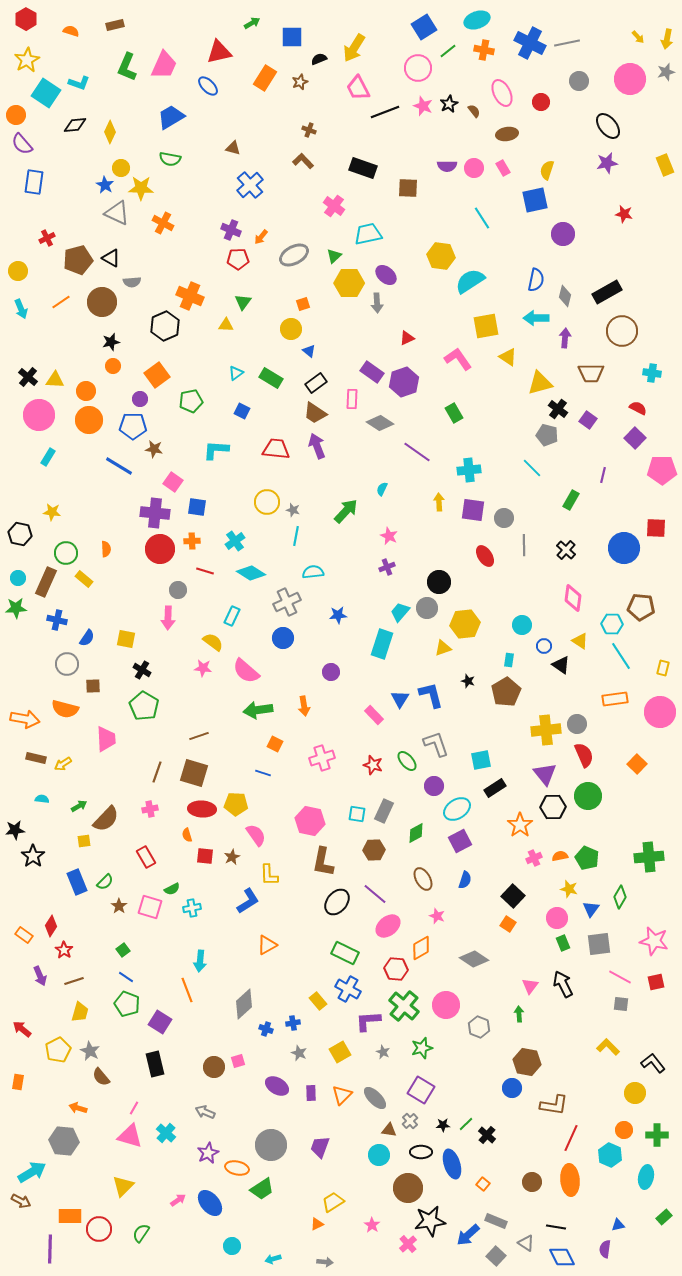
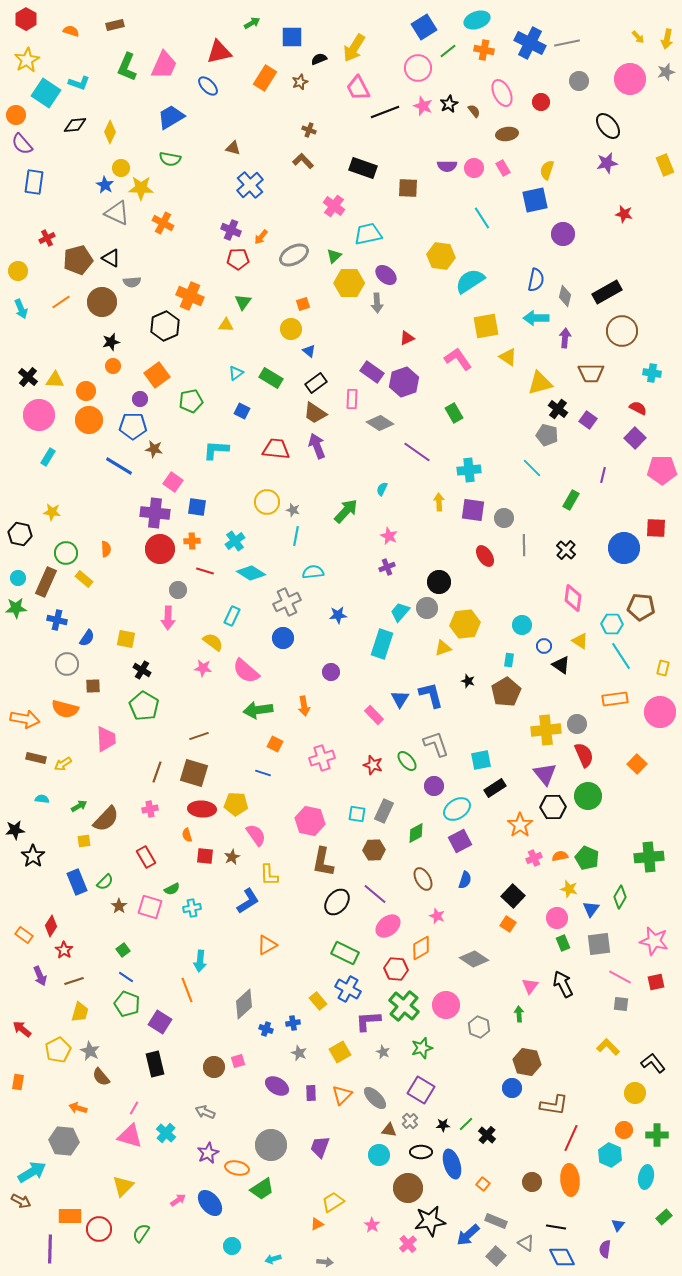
blue triangle at (618, 1225): rotated 40 degrees counterclockwise
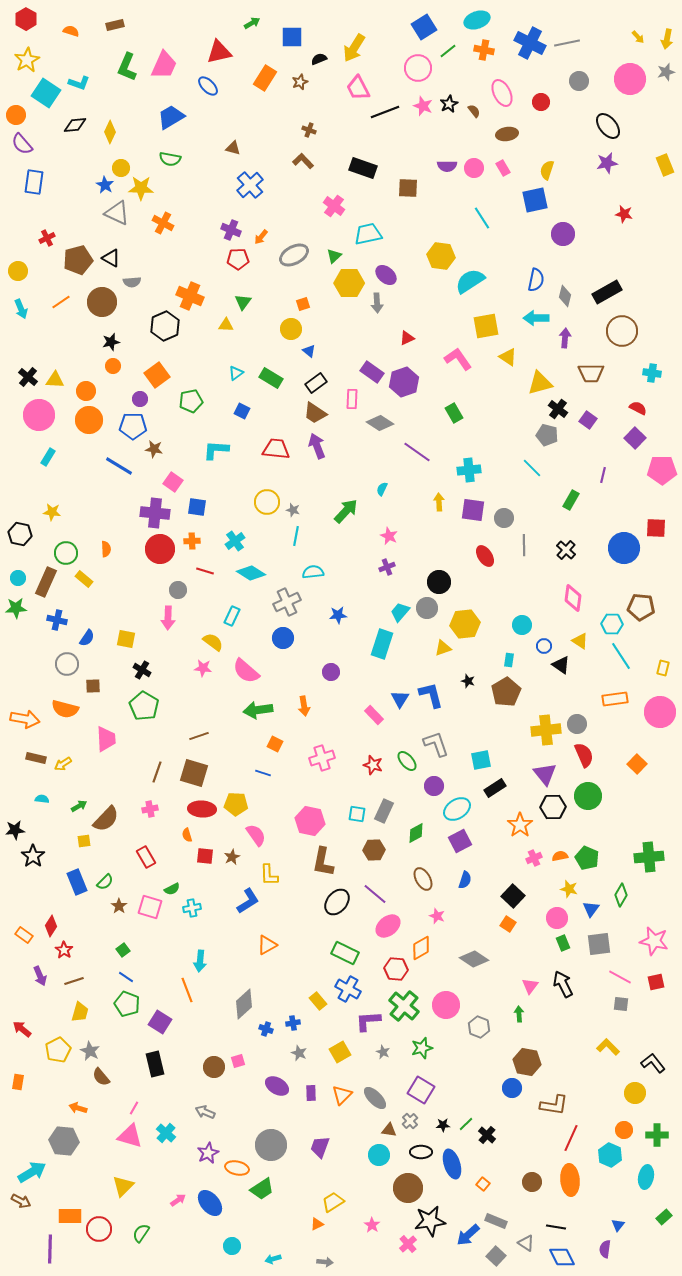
green diamond at (620, 897): moved 1 px right, 2 px up
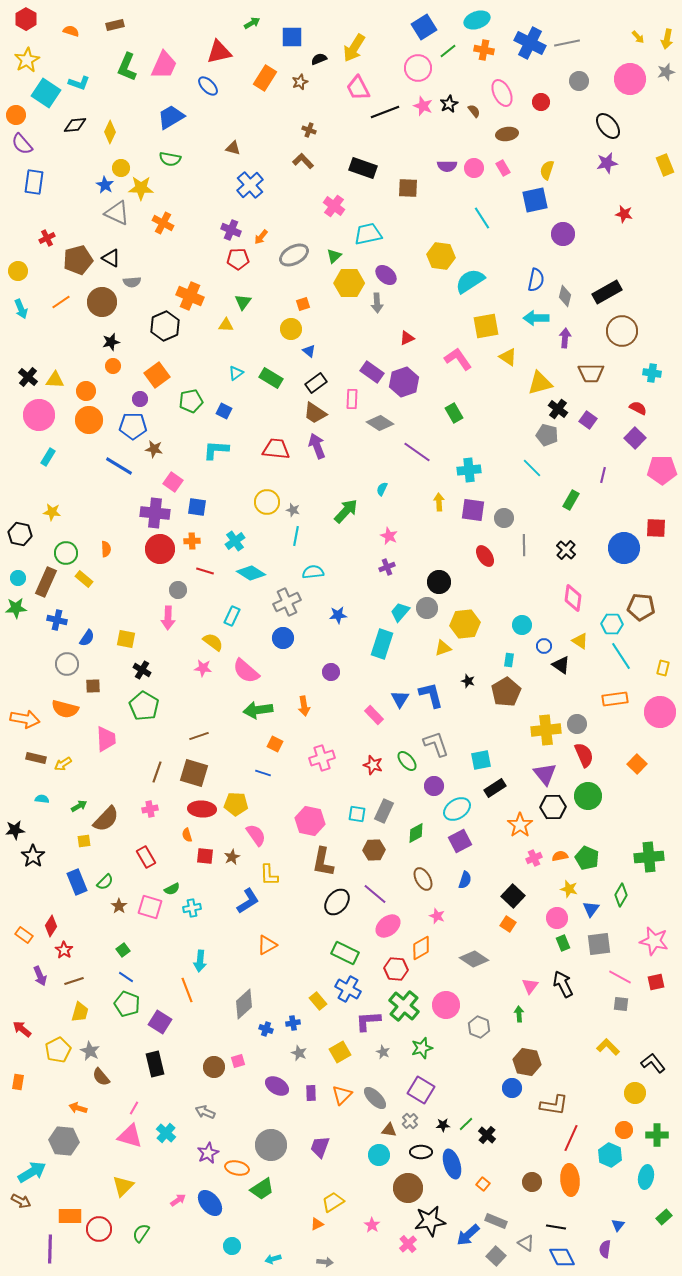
blue square at (242, 411): moved 18 px left
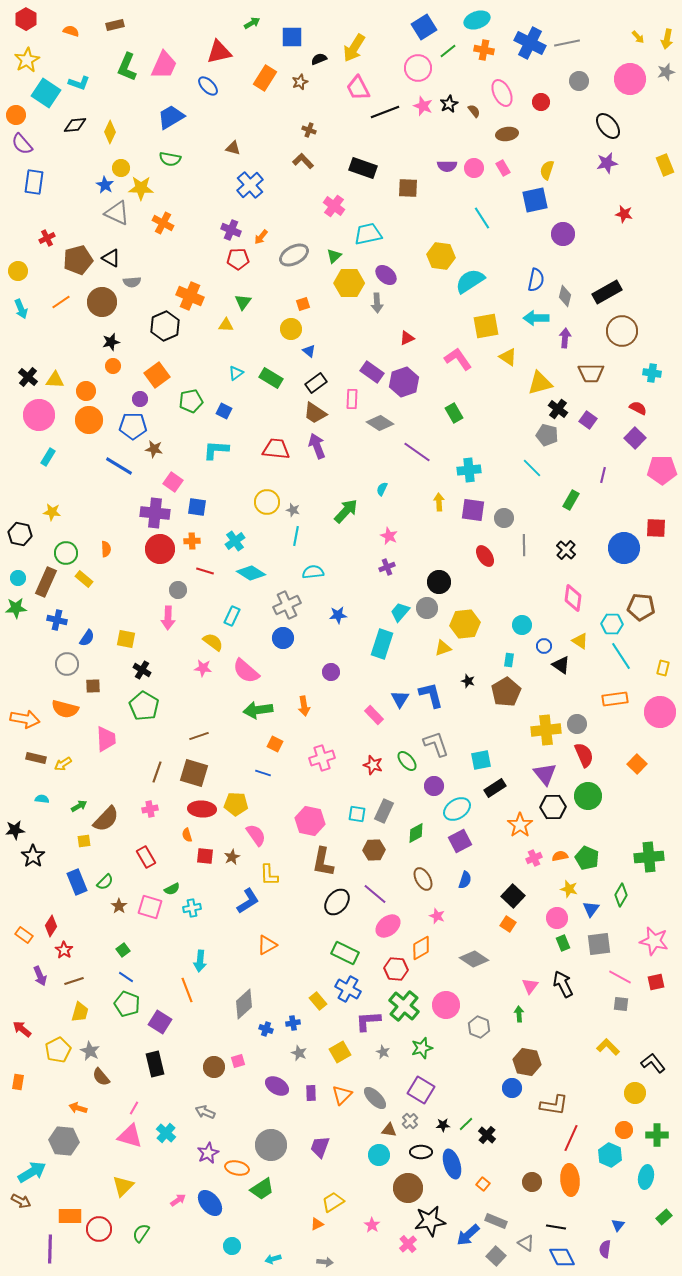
gray cross at (287, 602): moved 3 px down
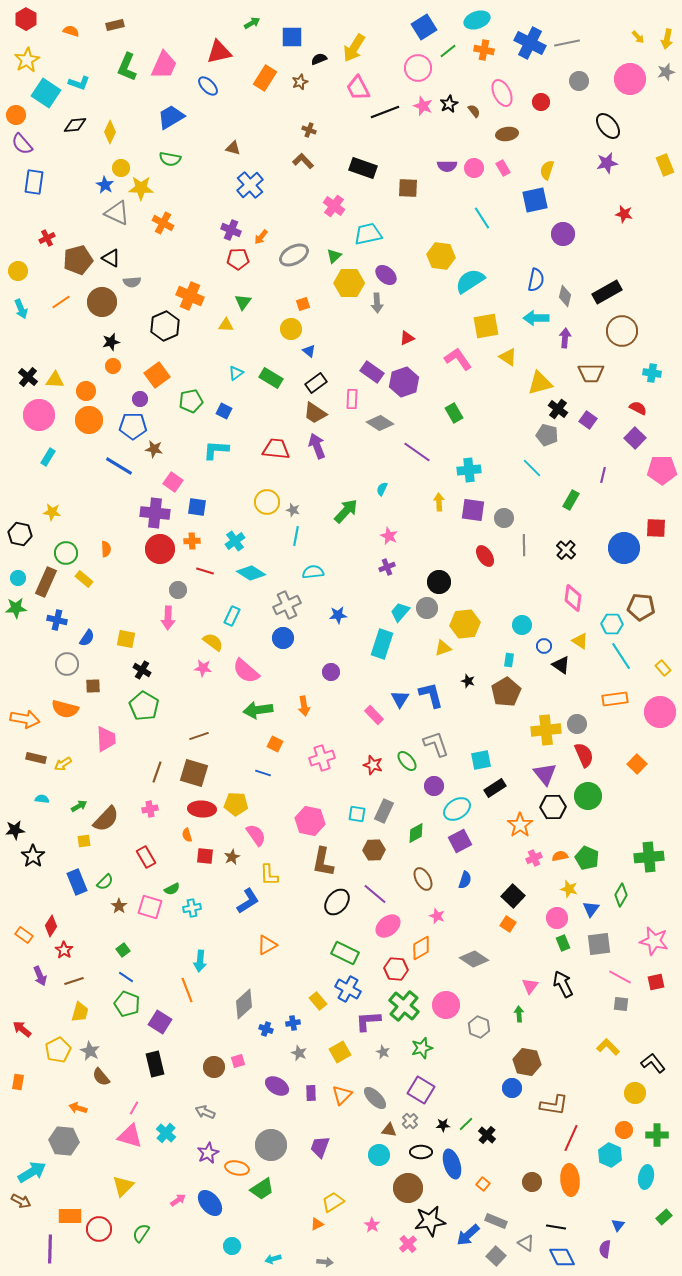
yellow rectangle at (663, 668): rotated 56 degrees counterclockwise
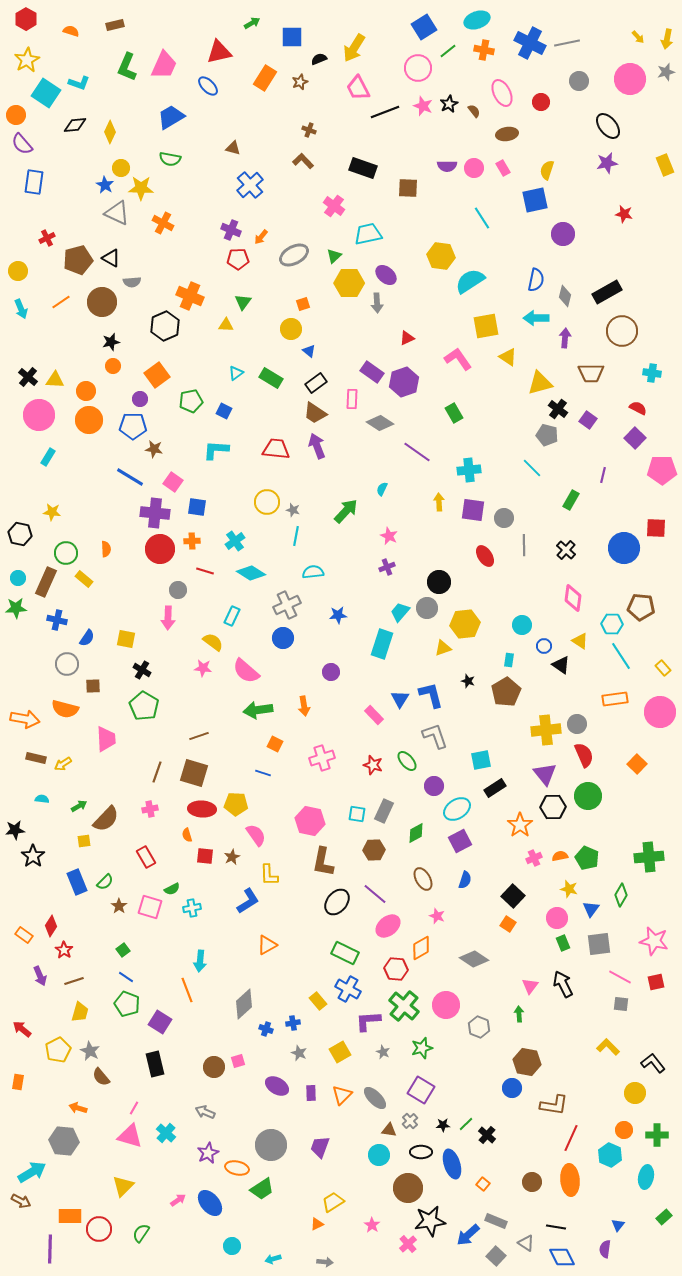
blue line at (119, 466): moved 11 px right, 11 px down
gray L-shape at (436, 744): moved 1 px left, 8 px up
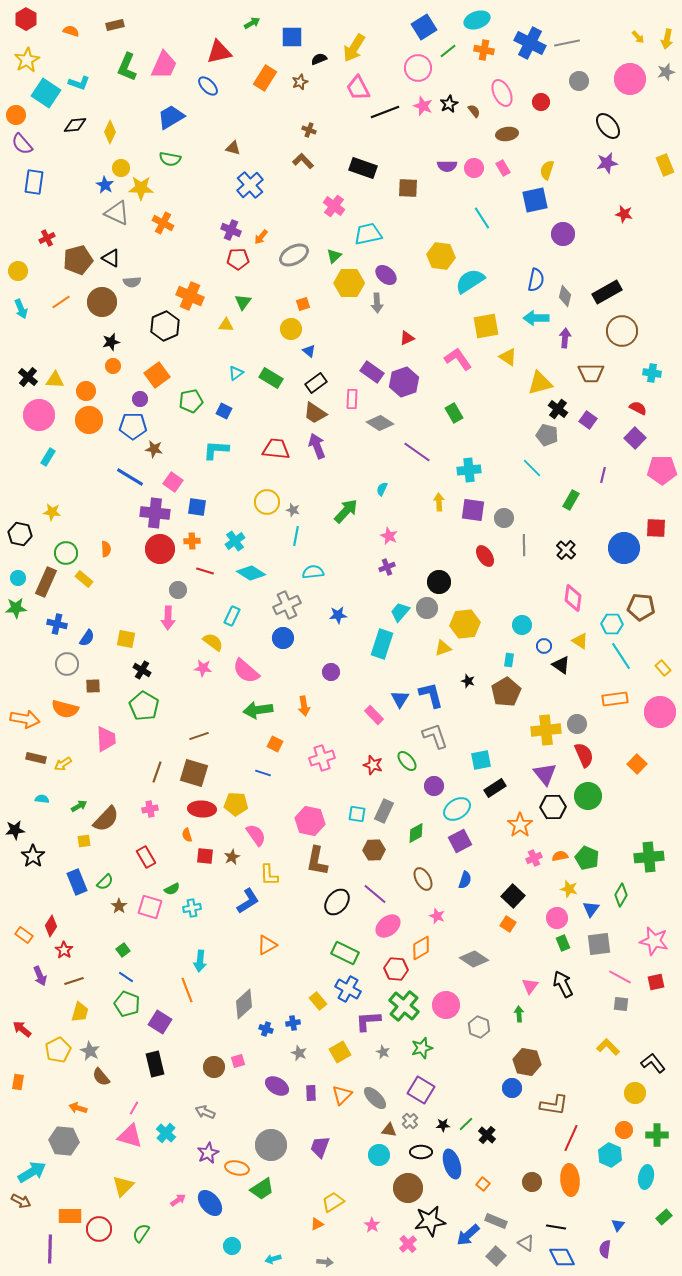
blue cross at (57, 620): moved 4 px down
brown L-shape at (323, 862): moved 6 px left, 1 px up
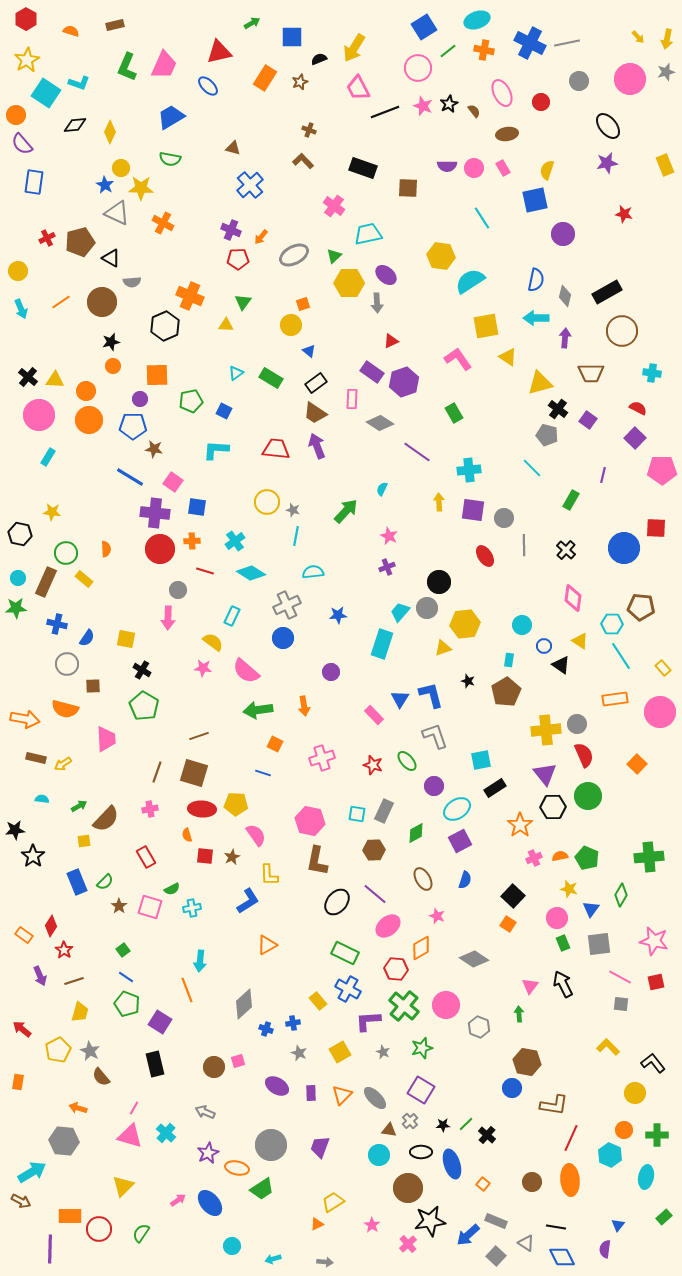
brown pentagon at (78, 260): moved 2 px right, 18 px up
yellow circle at (291, 329): moved 4 px up
red triangle at (407, 338): moved 16 px left, 3 px down
orange square at (157, 375): rotated 35 degrees clockwise
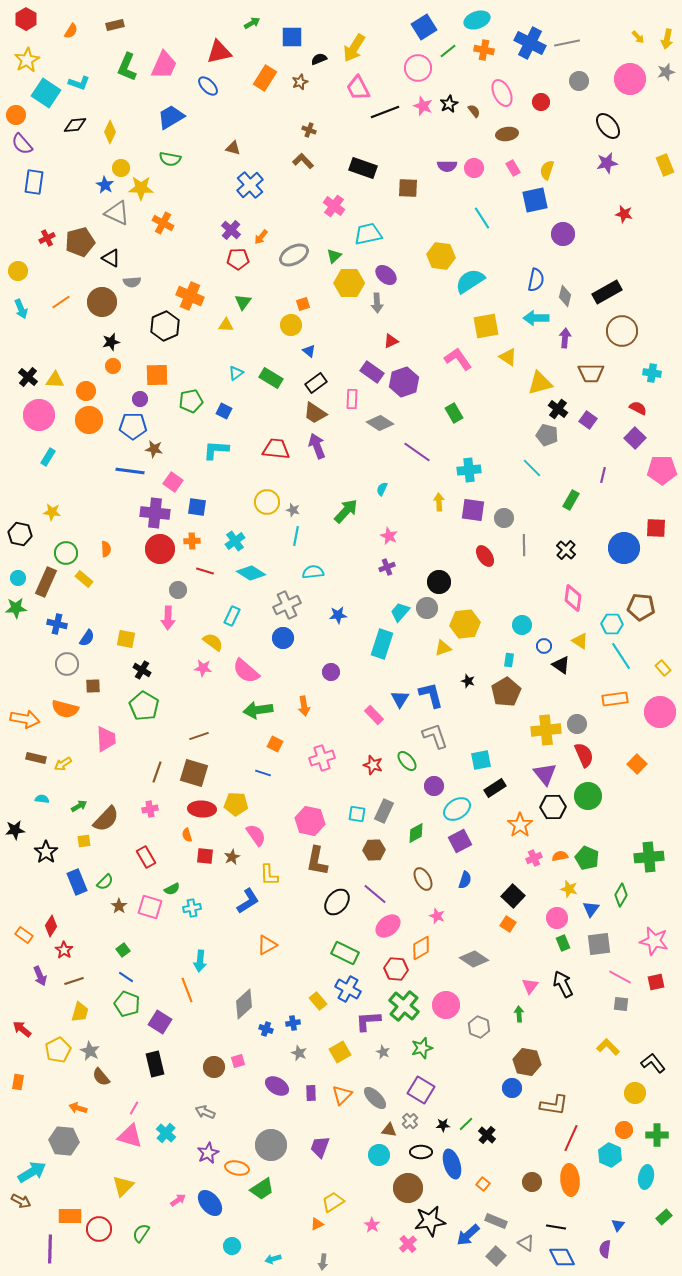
orange semicircle at (71, 31): rotated 105 degrees clockwise
pink rectangle at (503, 168): moved 10 px right
purple cross at (231, 230): rotated 18 degrees clockwise
blue line at (130, 477): moved 6 px up; rotated 24 degrees counterclockwise
black star at (33, 856): moved 13 px right, 4 px up
gray arrow at (325, 1262): moved 2 px left; rotated 91 degrees clockwise
